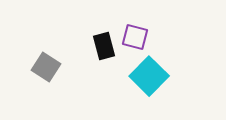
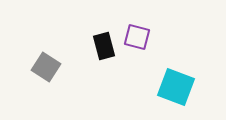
purple square: moved 2 px right
cyan square: moved 27 px right, 11 px down; rotated 24 degrees counterclockwise
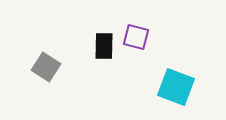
purple square: moved 1 px left
black rectangle: rotated 16 degrees clockwise
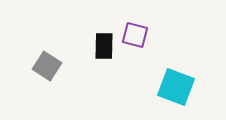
purple square: moved 1 px left, 2 px up
gray square: moved 1 px right, 1 px up
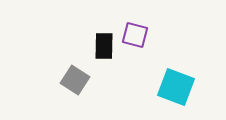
gray square: moved 28 px right, 14 px down
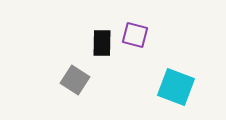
black rectangle: moved 2 px left, 3 px up
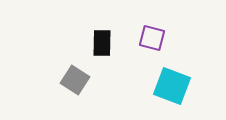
purple square: moved 17 px right, 3 px down
cyan square: moved 4 px left, 1 px up
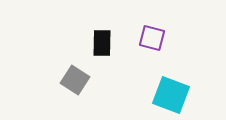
cyan square: moved 1 px left, 9 px down
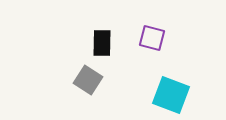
gray square: moved 13 px right
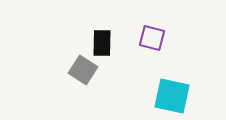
gray square: moved 5 px left, 10 px up
cyan square: moved 1 px right, 1 px down; rotated 9 degrees counterclockwise
